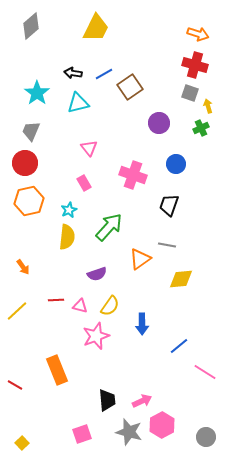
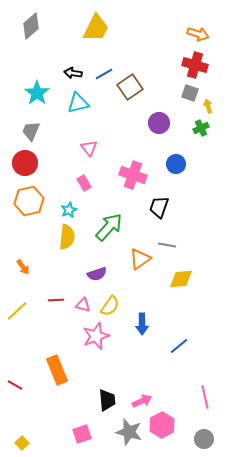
black trapezoid at (169, 205): moved 10 px left, 2 px down
pink triangle at (80, 306): moved 3 px right, 1 px up
pink line at (205, 372): moved 25 px down; rotated 45 degrees clockwise
gray circle at (206, 437): moved 2 px left, 2 px down
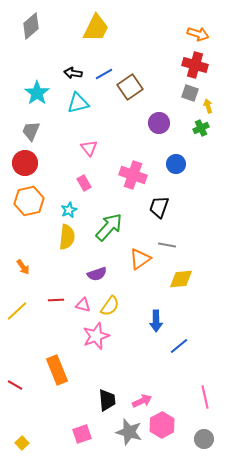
blue arrow at (142, 324): moved 14 px right, 3 px up
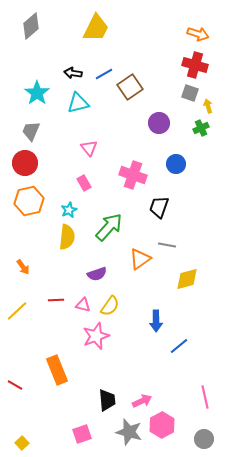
yellow diamond at (181, 279): moved 6 px right; rotated 10 degrees counterclockwise
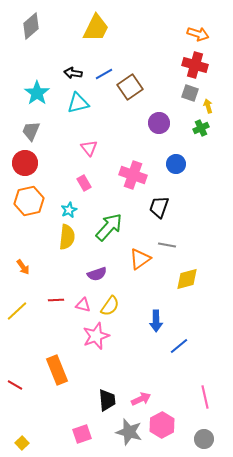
pink arrow at (142, 401): moved 1 px left, 2 px up
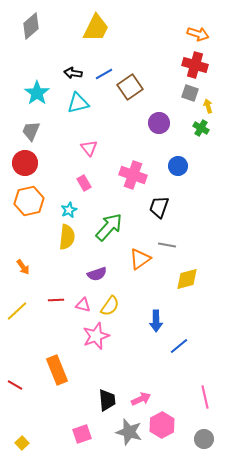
green cross at (201, 128): rotated 35 degrees counterclockwise
blue circle at (176, 164): moved 2 px right, 2 px down
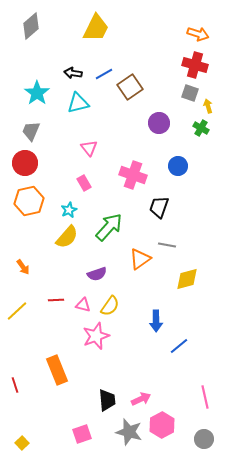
yellow semicircle at (67, 237): rotated 35 degrees clockwise
red line at (15, 385): rotated 42 degrees clockwise
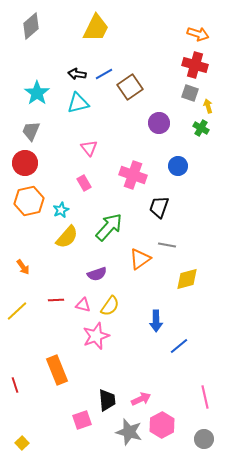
black arrow at (73, 73): moved 4 px right, 1 px down
cyan star at (69, 210): moved 8 px left
pink square at (82, 434): moved 14 px up
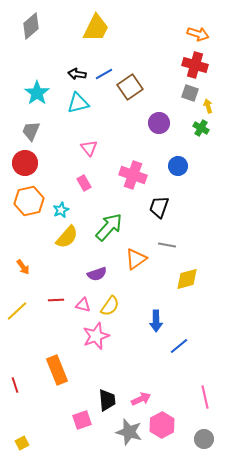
orange triangle at (140, 259): moved 4 px left
yellow square at (22, 443): rotated 16 degrees clockwise
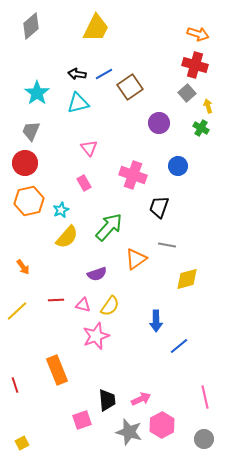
gray square at (190, 93): moved 3 px left; rotated 30 degrees clockwise
